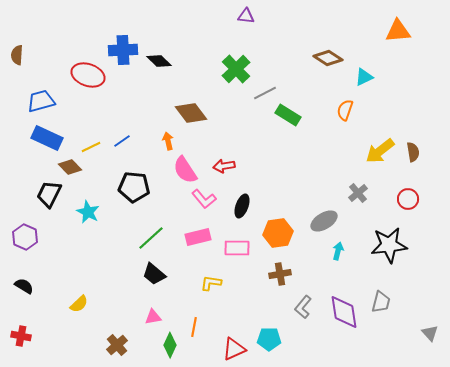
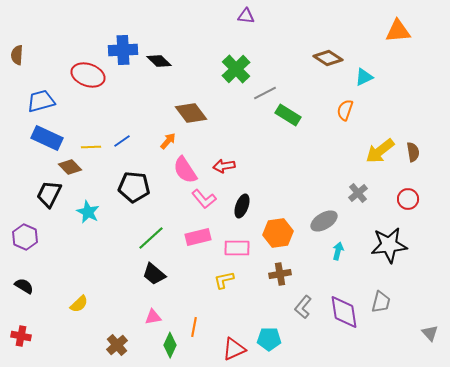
orange arrow at (168, 141): rotated 54 degrees clockwise
yellow line at (91, 147): rotated 24 degrees clockwise
yellow L-shape at (211, 283): moved 13 px right, 3 px up; rotated 20 degrees counterclockwise
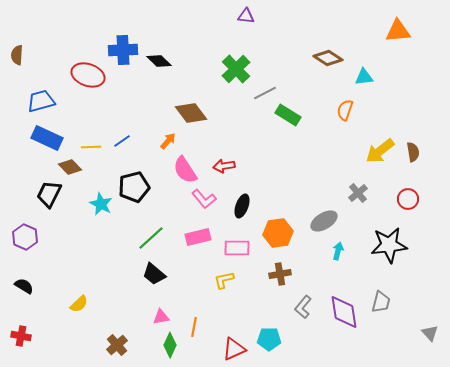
cyan triangle at (364, 77): rotated 18 degrees clockwise
black pentagon at (134, 187): rotated 20 degrees counterclockwise
cyan star at (88, 212): moved 13 px right, 8 px up
pink triangle at (153, 317): moved 8 px right
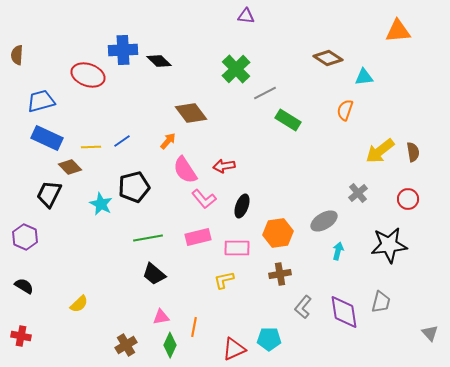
green rectangle at (288, 115): moved 5 px down
green line at (151, 238): moved 3 px left; rotated 32 degrees clockwise
brown cross at (117, 345): moved 9 px right; rotated 10 degrees clockwise
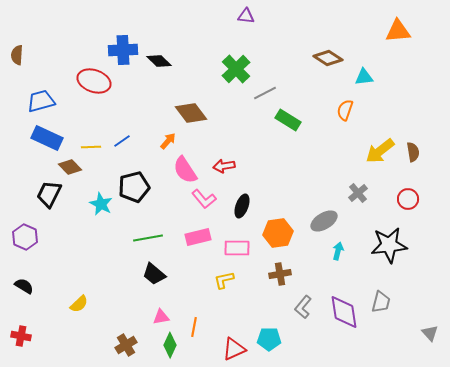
red ellipse at (88, 75): moved 6 px right, 6 px down
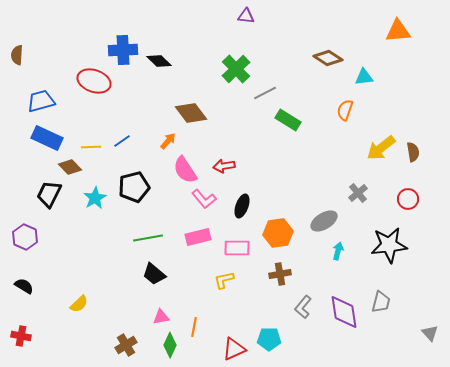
yellow arrow at (380, 151): moved 1 px right, 3 px up
cyan star at (101, 204): moved 6 px left, 6 px up; rotated 15 degrees clockwise
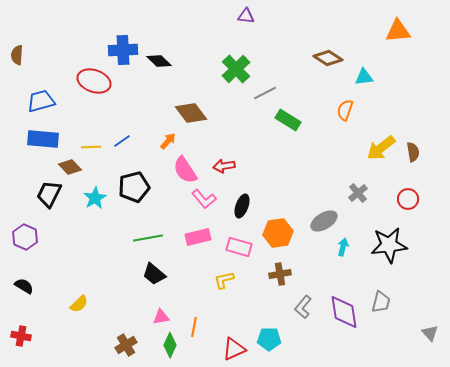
blue rectangle at (47, 138): moved 4 px left, 1 px down; rotated 20 degrees counterclockwise
pink rectangle at (237, 248): moved 2 px right, 1 px up; rotated 15 degrees clockwise
cyan arrow at (338, 251): moved 5 px right, 4 px up
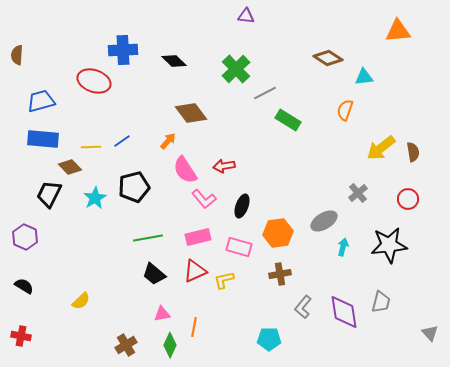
black diamond at (159, 61): moved 15 px right
yellow semicircle at (79, 304): moved 2 px right, 3 px up
pink triangle at (161, 317): moved 1 px right, 3 px up
red triangle at (234, 349): moved 39 px left, 78 px up
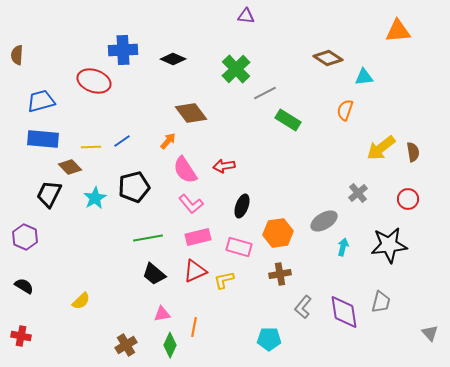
black diamond at (174, 61): moved 1 px left, 2 px up; rotated 20 degrees counterclockwise
pink L-shape at (204, 199): moved 13 px left, 5 px down
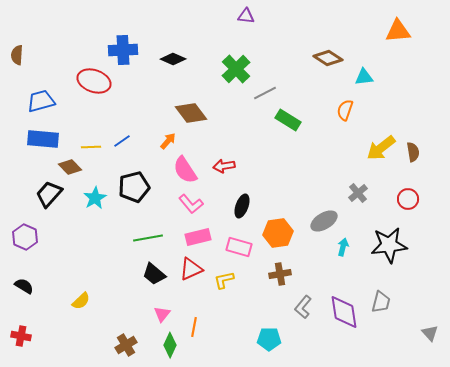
black trapezoid at (49, 194): rotated 16 degrees clockwise
red triangle at (195, 271): moved 4 px left, 2 px up
pink triangle at (162, 314): rotated 42 degrees counterclockwise
